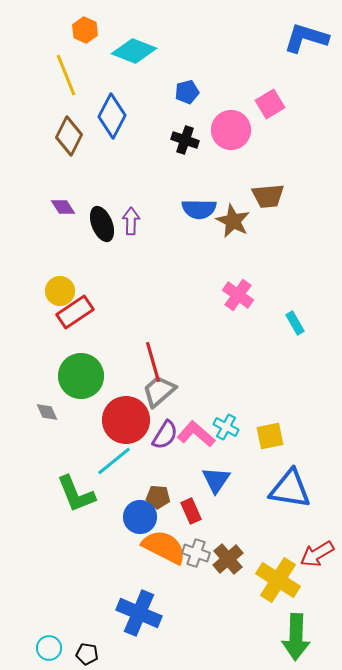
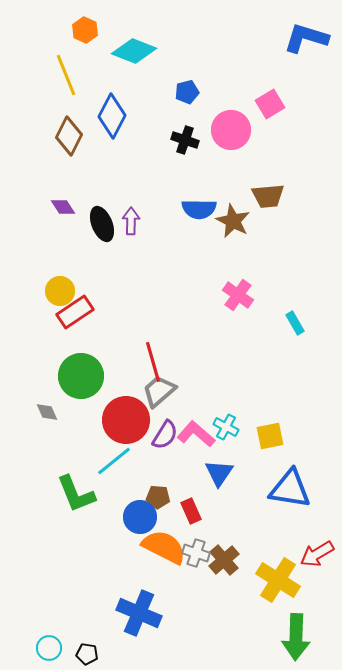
blue triangle at (216, 480): moved 3 px right, 7 px up
brown cross at (228, 559): moved 4 px left, 1 px down
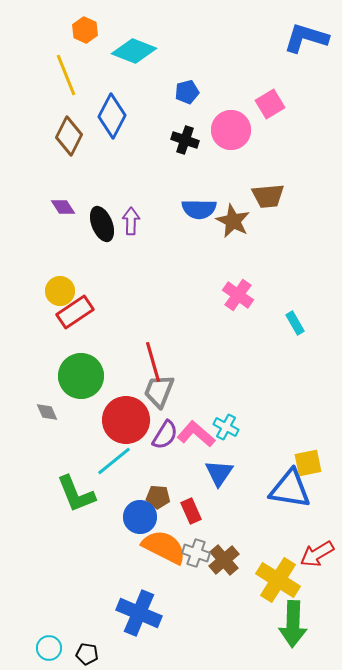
gray trapezoid at (159, 391): rotated 27 degrees counterclockwise
yellow square at (270, 436): moved 38 px right, 27 px down
green arrow at (296, 637): moved 3 px left, 13 px up
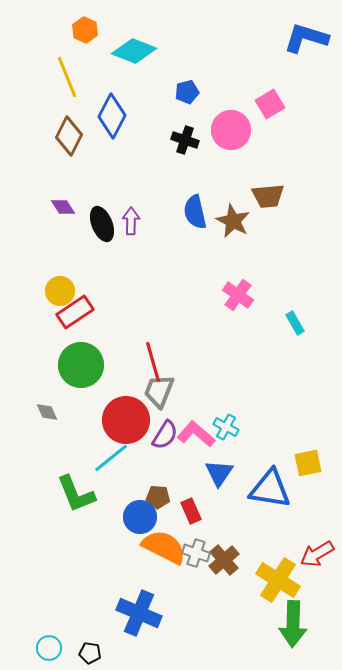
yellow line at (66, 75): moved 1 px right, 2 px down
blue semicircle at (199, 209): moved 4 px left, 3 px down; rotated 76 degrees clockwise
green circle at (81, 376): moved 11 px up
cyan line at (114, 461): moved 3 px left, 3 px up
blue triangle at (290, 489): moved 20 px left
black pentagon at (87, 654): moved 3 px right, 1 px up
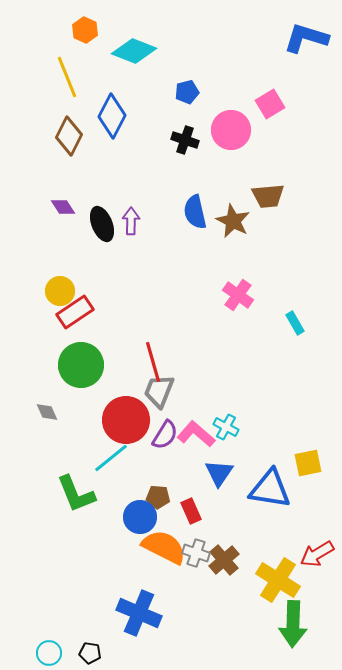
cyan circle at (49, 648): moved 5 px down
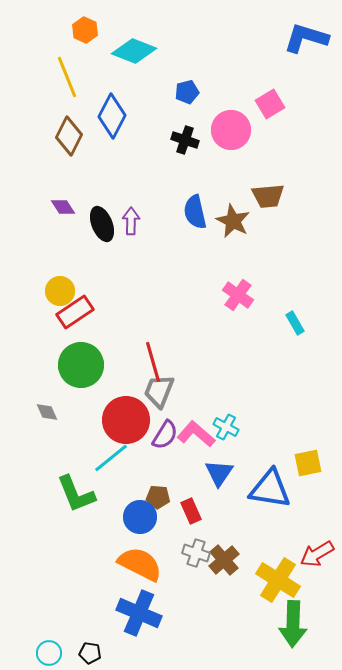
orange semicircle at (164, 547): moved 24 px left, 17 px down
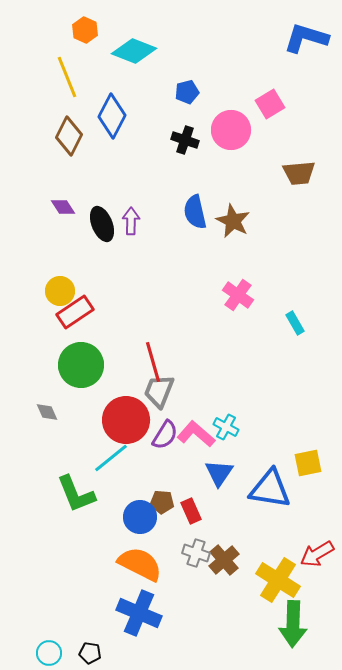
brown trapezoid at (268, 196): moved 31 px right, 23 px up
brown pentagon at (158, 497): moved 4 px right, 5 px down
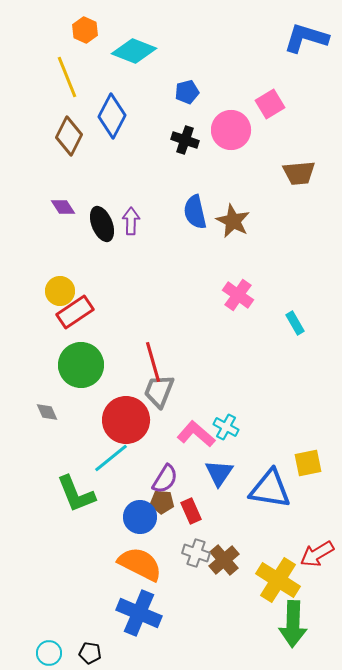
purple semicircle at (165, 435): moved 44 px down
